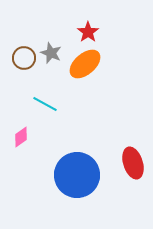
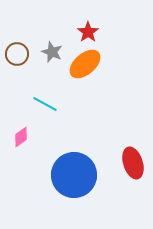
gray star: moved 1 px right, 1 px up
brown circle: moved 7 px left, 4 px up
blue circle: moved 3 px left
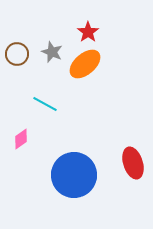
pink diamond: moved 2 px down
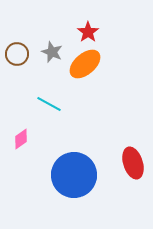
cyan line: moved 4 px right
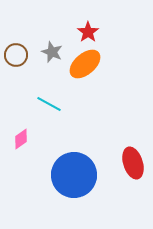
brown circle: moved 1 px left, 1 px down
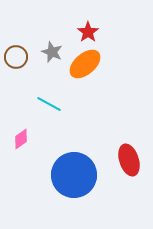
brown circle: moved 2 px down
red ellipse: moved 4 px left, 3 px up
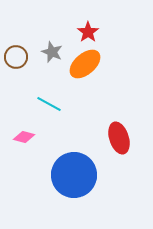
pink diamond: moved 3 px right, 2 px up; rotated 50 degrees clockwise
red ellipse: moved 10 px left, 22 px up
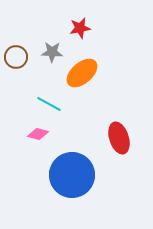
red star: moved 8 px left, 4 px up; rotated 25 degrees clockwise
gray star: rotated 20 degrees counterclockwise
orange ellipse: moved 3 px left, 9 px down
pink diamond: moved 14 px right, 3 px up
blue circle: moved 2 px left
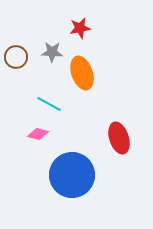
orange ellipse: rotated 68 degrees counterclockwise
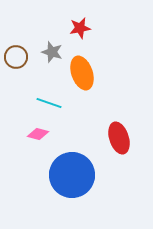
gray star: rotated 15 degrees clockwise
cyan line: moved 1 px up; rotated 10 degrees counterclockwise
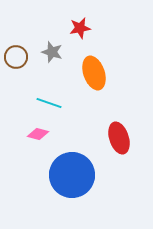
orange ellipse: moved 12 px right
